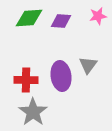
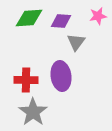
gray triangle: moved 12 px left, 23 px up
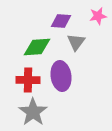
green diamond: moved 8 px right, 29 px down
red cross: moved 2 px right
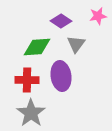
purple diamond: rotated 30 degrees clockwise
gray triangle: moved 2 px down
red cross: moved 1 px left
gray star: moved 2 px left, 1 px down
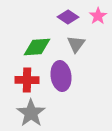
pink star: rotated 24 degrees counterclockwise
purple diamond: moved 7 px right, 4 px up
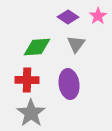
purple ellipse: moved 8 px right, 8 px down
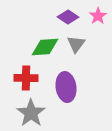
green diamond: moved 8 px right
red cross: moved 1 px left, 2 px up
purple ellipse: moved 3 px left, 3 px down
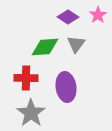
pink star: moved 1 px up
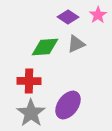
gray triangle: rotated 30 degrees clockwise
red cross: moved 3 px right, 3 px down
purple ellipse: moved 2 px right, 18 px down; rotated 44 degrees clockwise
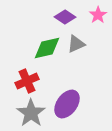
purple diamond: moved 3 px left
green diamond: moved 2 px right, 1 px down; rotated 8 degrees counterclockwise
red cross: moved 2 px left; rotated 25 degrees counterclockwise
purple ellipse: moved 1 px left, 1 px up
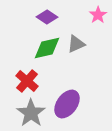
purple diamond: moved 18 px left
red cross: rotated 25 degrees counterclockwise
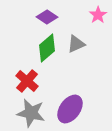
green diamond: rotated 28 degrees counterclockwise
purple ellipse: moved 3 px right, 5 px down
gray star: rotated 24 degrees counterclockwise
